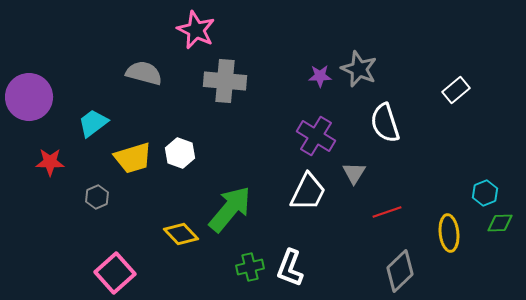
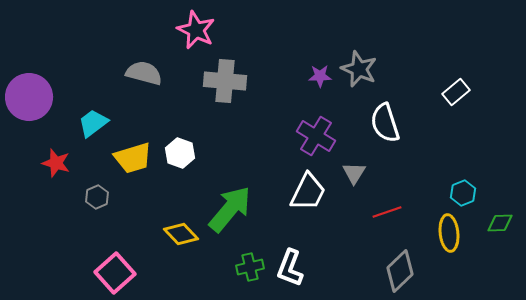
white rectangle: moved 2 px down
red star: moved 6 px right, 1 px down; rotated 16 degrees clockwise
cyan hexagon: moved 22 px left
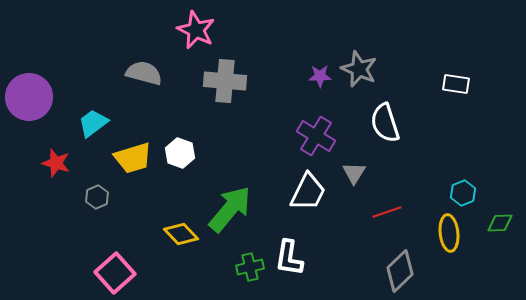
white rectangle: moved 8 px up; rotated 48 degrees clockwise
white L-shape: moved 1 px left, 10 px up; rotated 12 degrees counterclockwise
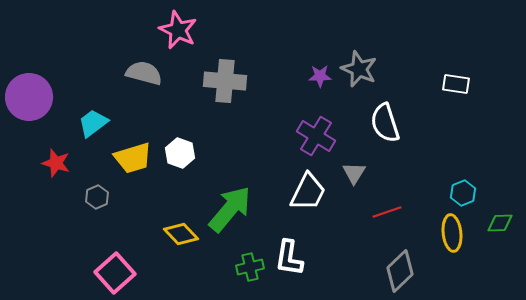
pink star: moved 18 px left
yellow ellipse: moved 3 px right
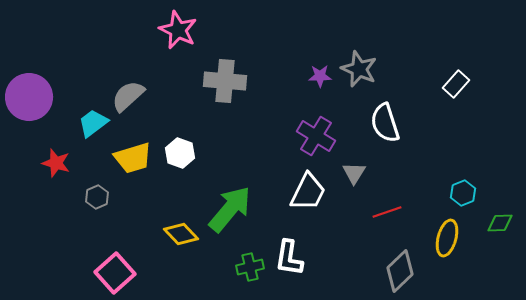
gray semicircle: moved 16 px left, 23 px down; rotated 57 degrees counterclockwise
white rectangle: rotated 56 degrees counterclockwise
yellow ellipse: moved 5 px left, 5 px down; rotated 21 degrees clockwise
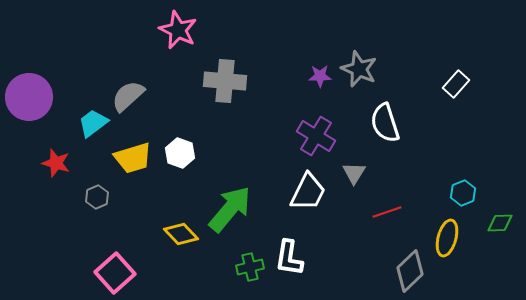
gray diamond: moved 10 px right
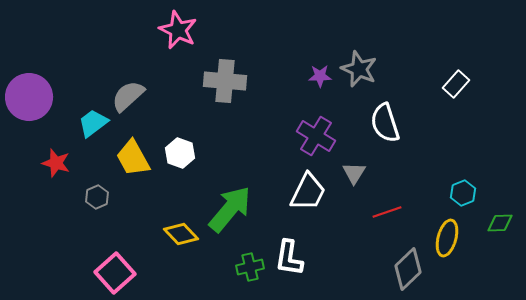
yellow trapezoid: rotated 78 degrees clockwise
gray diamond: moved 2 px left, 2 px up
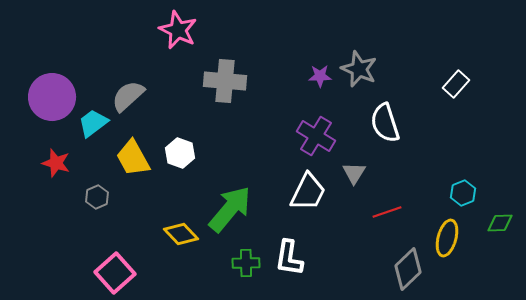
purple circle: moved 23 px right
green cross: moved 4 px left, 4 px up; rotated 12 degrees clockwise
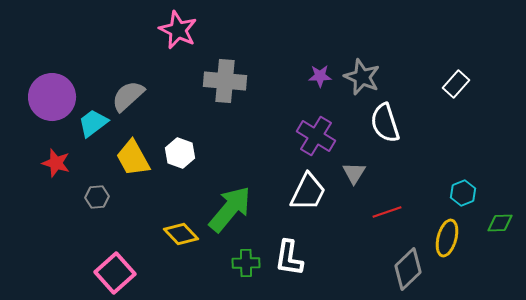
gray star: moved 3 px right, 8 px down
gray hexagon: rotated 20 degrees clockwise
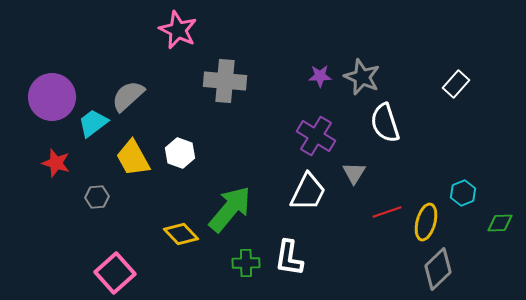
yellow ellipse: moved 21 px left, 16 px up
gray diamond: moved 30 px right
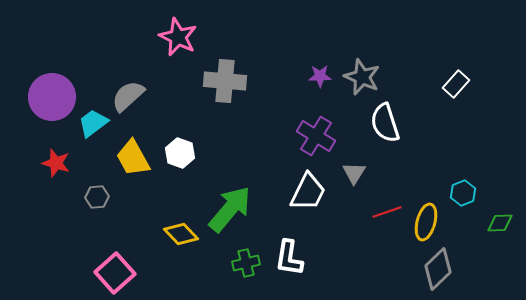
pink star: moved 7 px down
green cross: rotated 12 degrees counterclockwise
